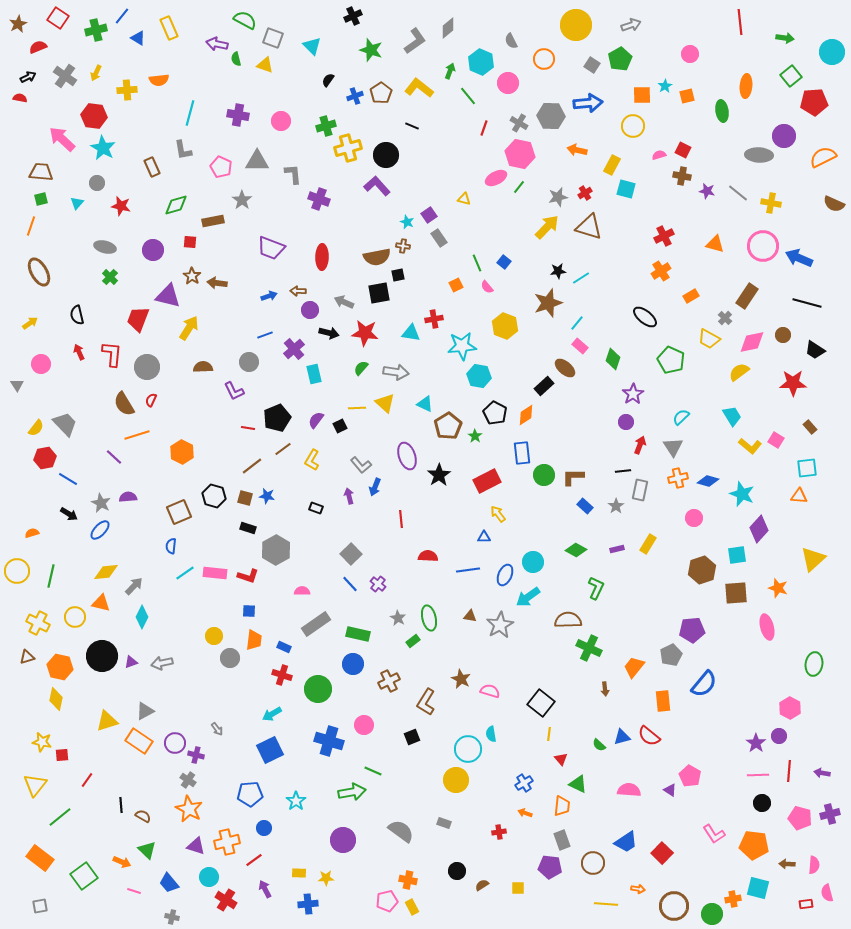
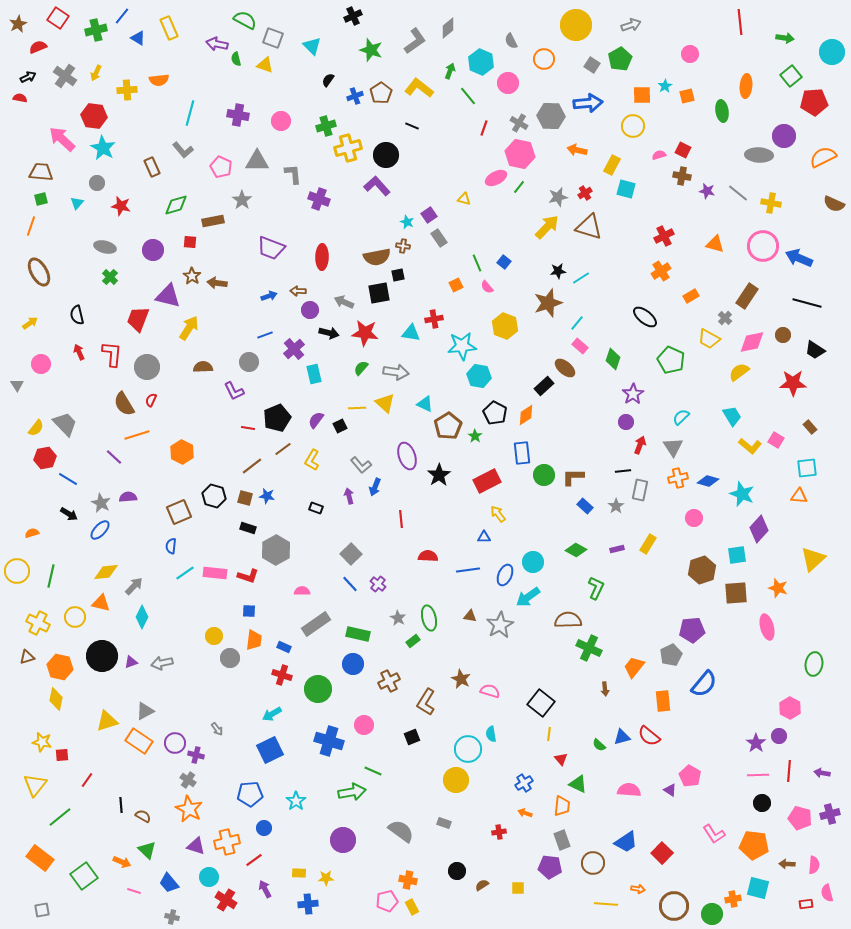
gray L-shape at (183, 150): rotated 30 degrees counterclockwise
gray square at (40, 906): moved 2 px right, 4 px down
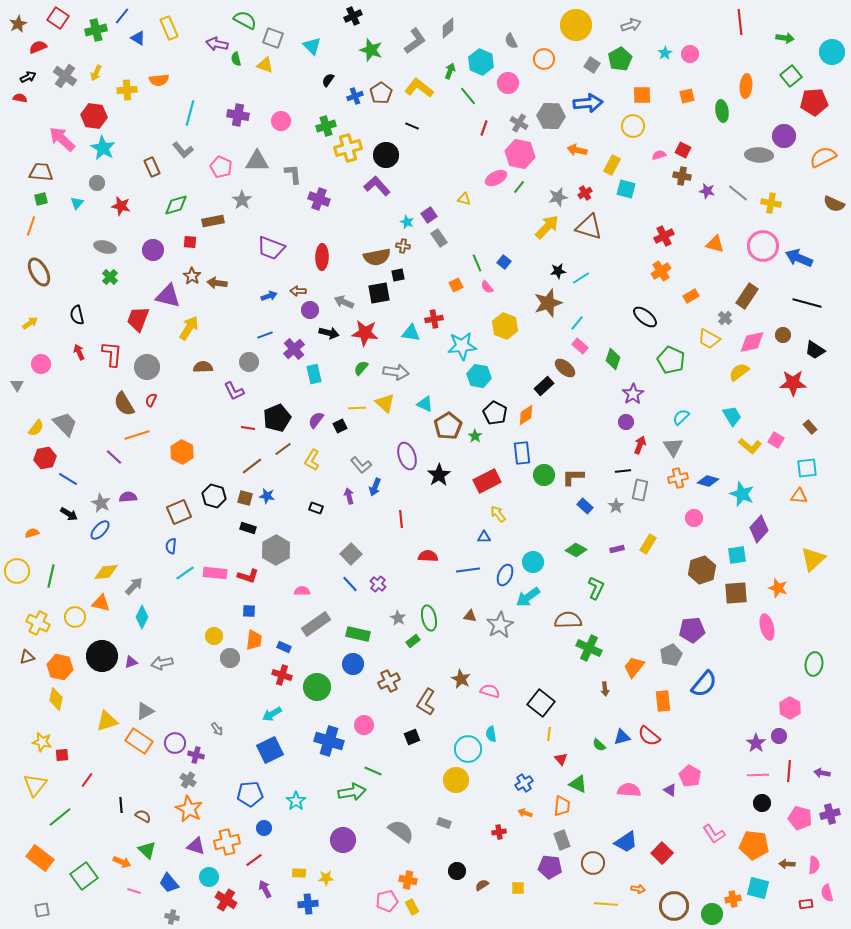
cyan star at (665, 86): moved 33 px up
green circle at (318, 689): moved 1 px left, 2 px up
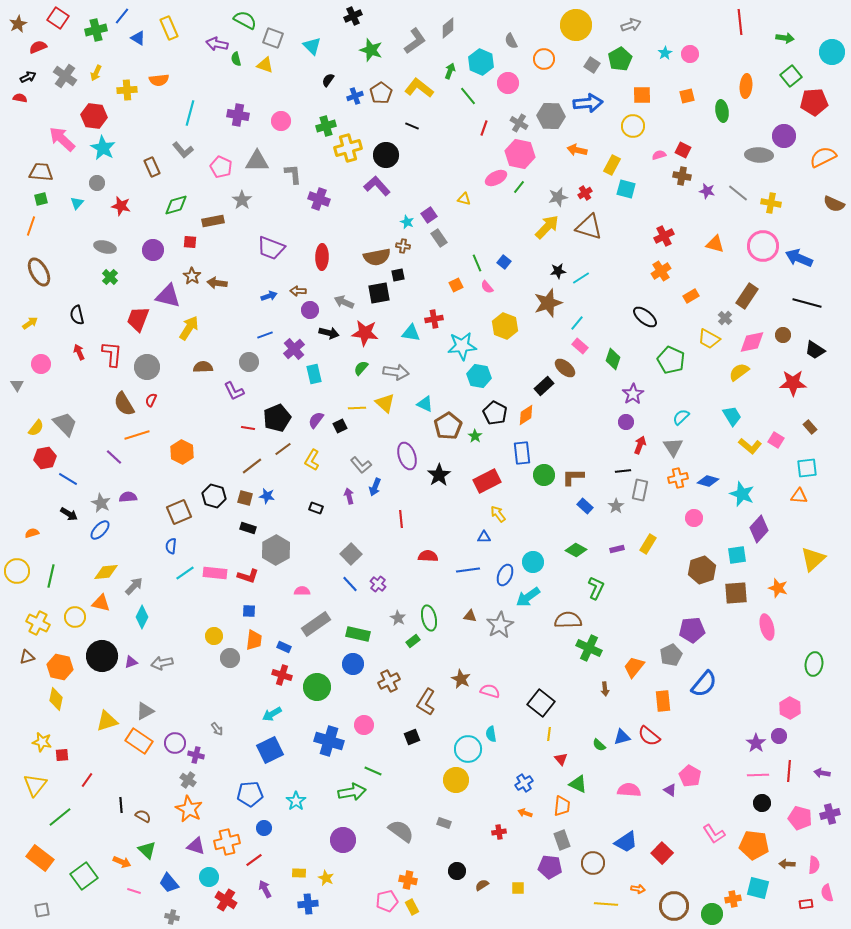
yellow star at (326, 878): rotated 28 degrees clockwise
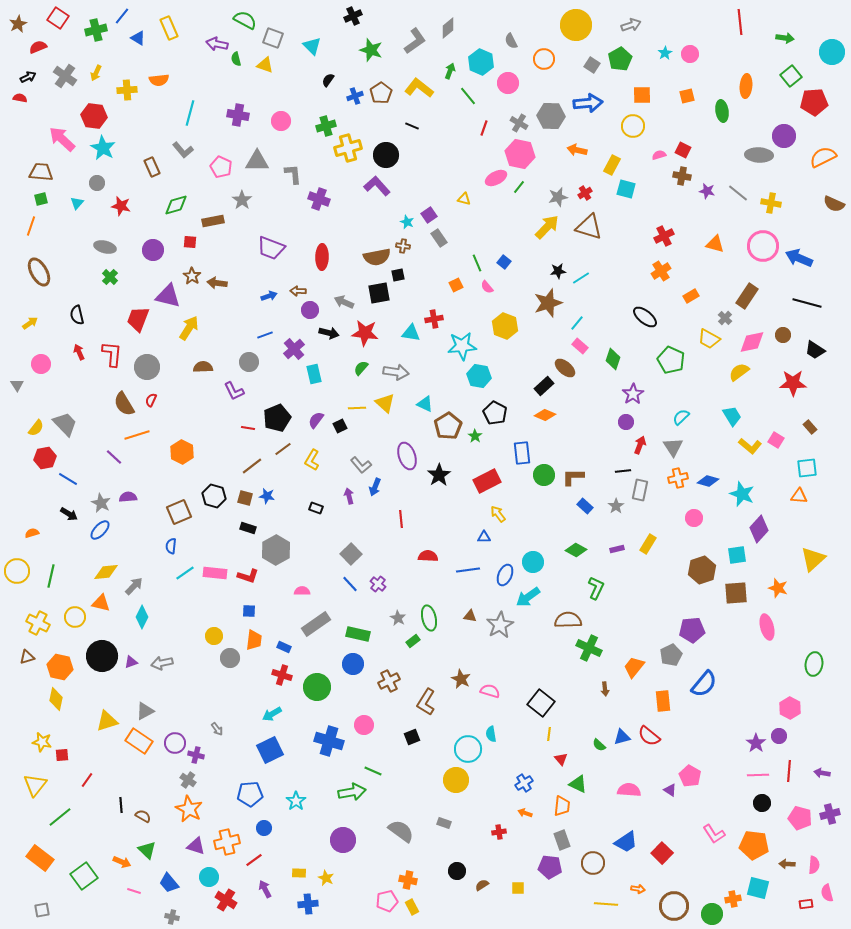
orange diamond at (526, 415): moved 19 px right; rotated 55 degrees clockwise
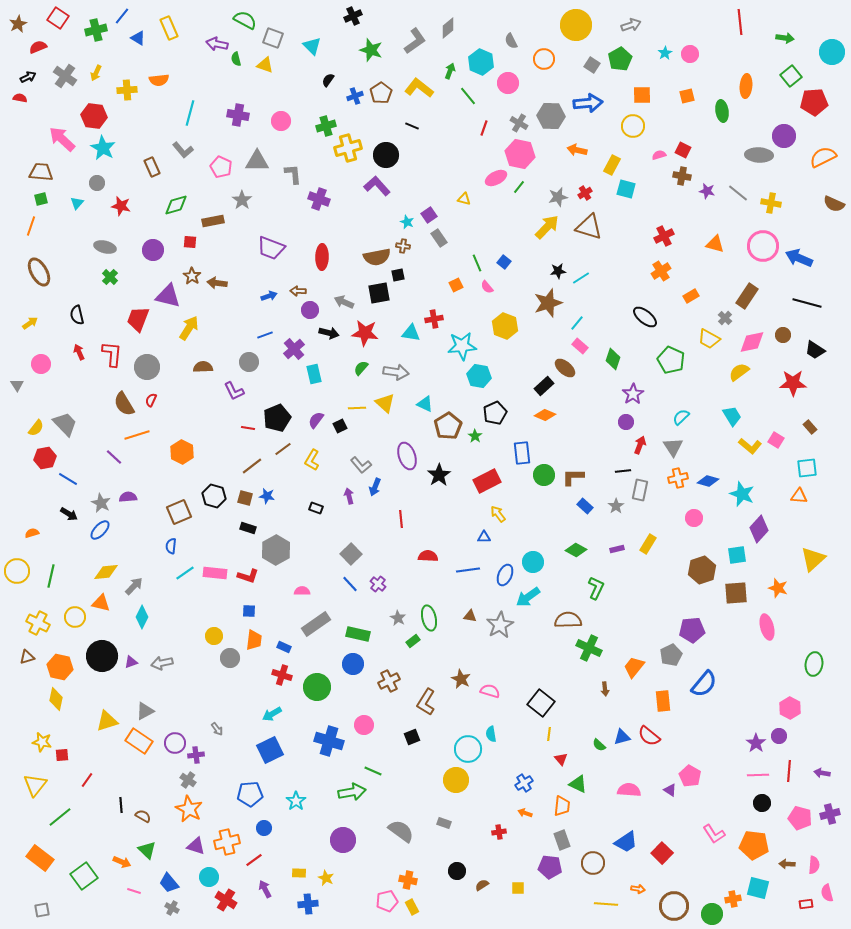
black pentagon at (495, 413): rotated 20 degrees clockwise
purple cross at (196, 755): rotated 21 degrees counterclockwise
gray cross at (172, 917): moved 9 px up; rotated 16 degrees clockwise
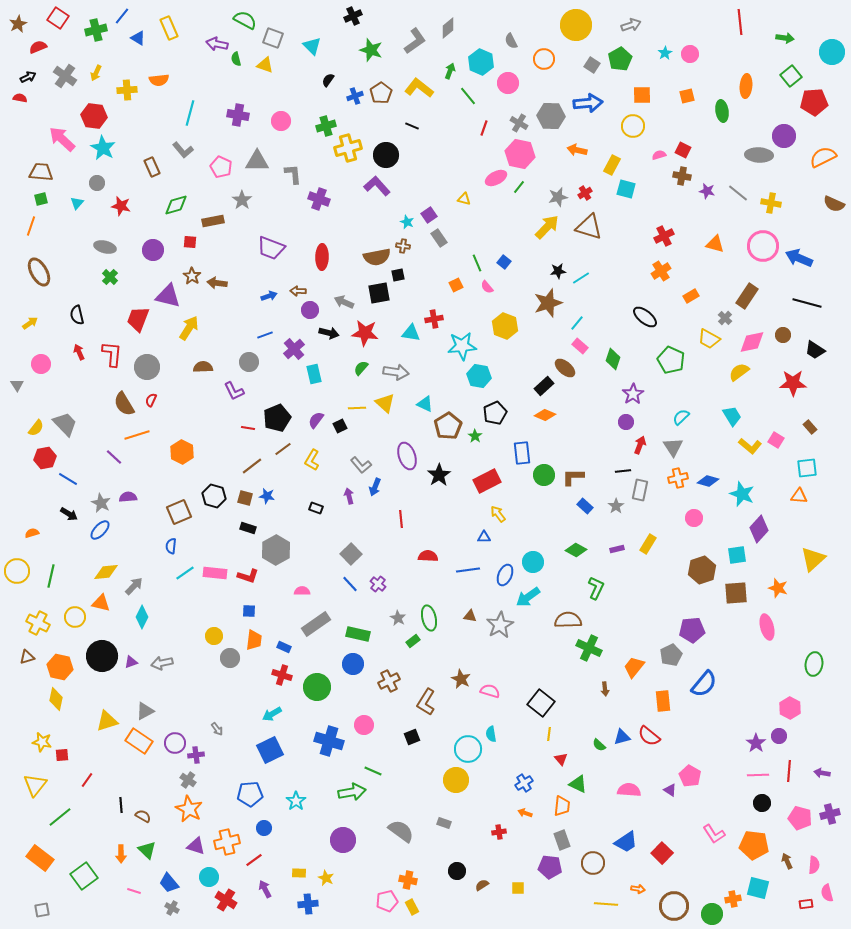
orange arrow at (122, 862): moved 1 px left, 8 px up; rotated 66 degrees clockwise
brown arrow at (787, 864): moved 3 px up; rotated 63 degrees clockwise
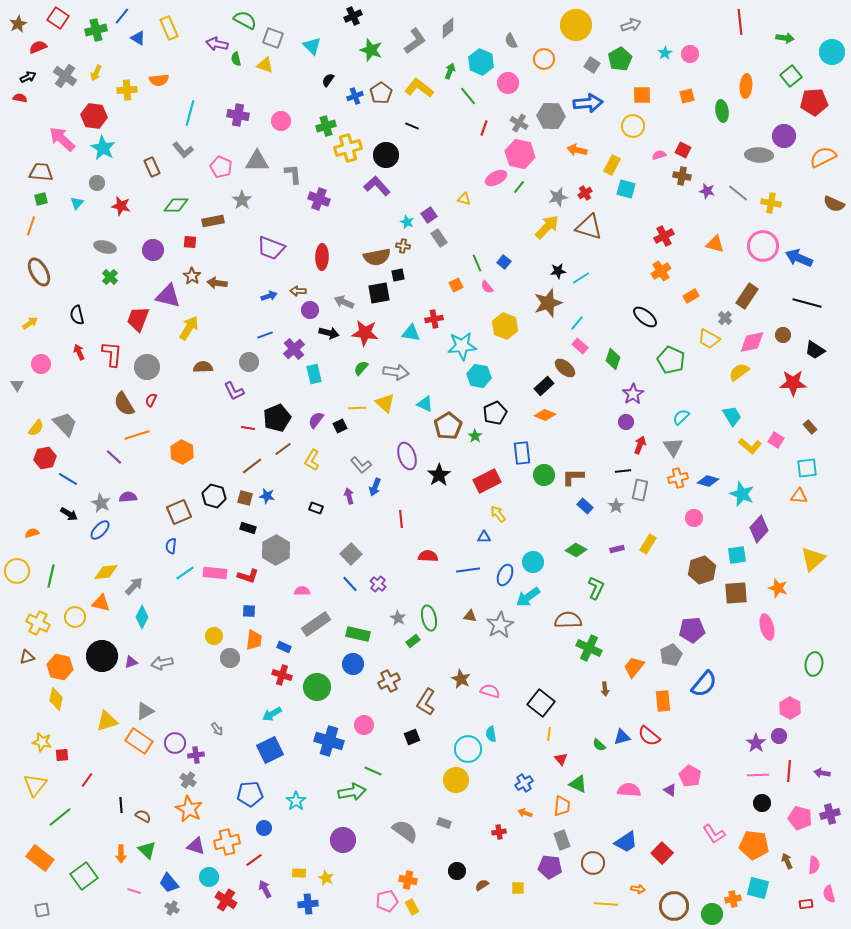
green diamond at (176, 205): rotated 15 degrees clockwise
gray semicircle at (401, 831): moved 4 px right
pink semicircle at (827, 893): moved 2 px right, 1 px down
